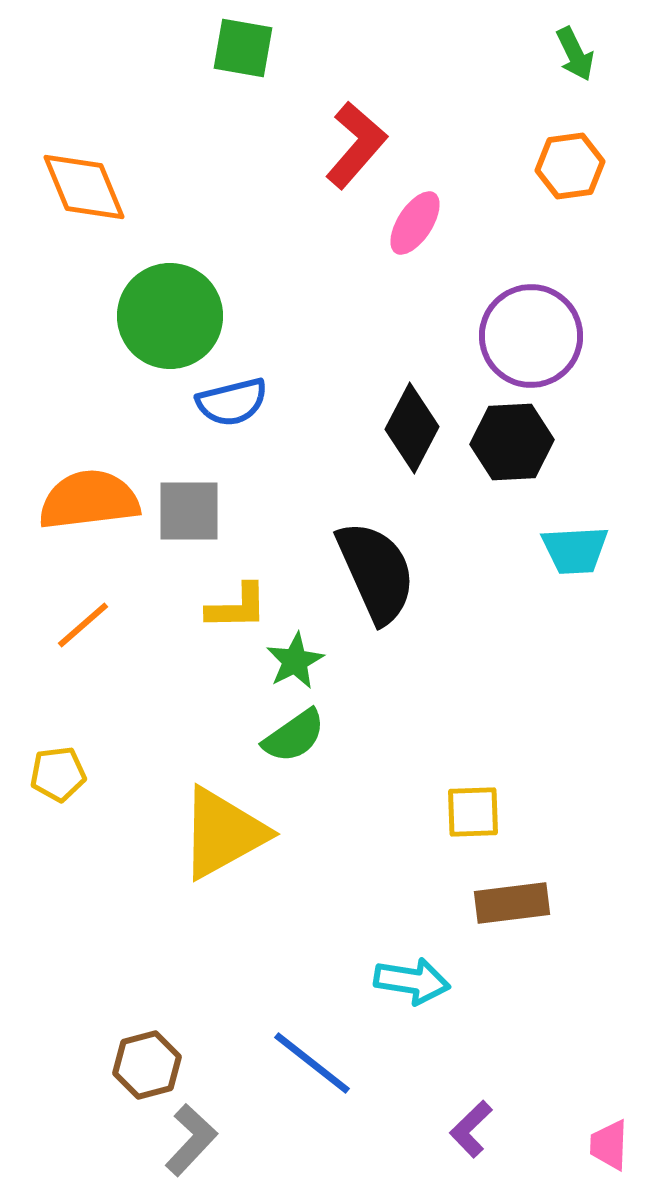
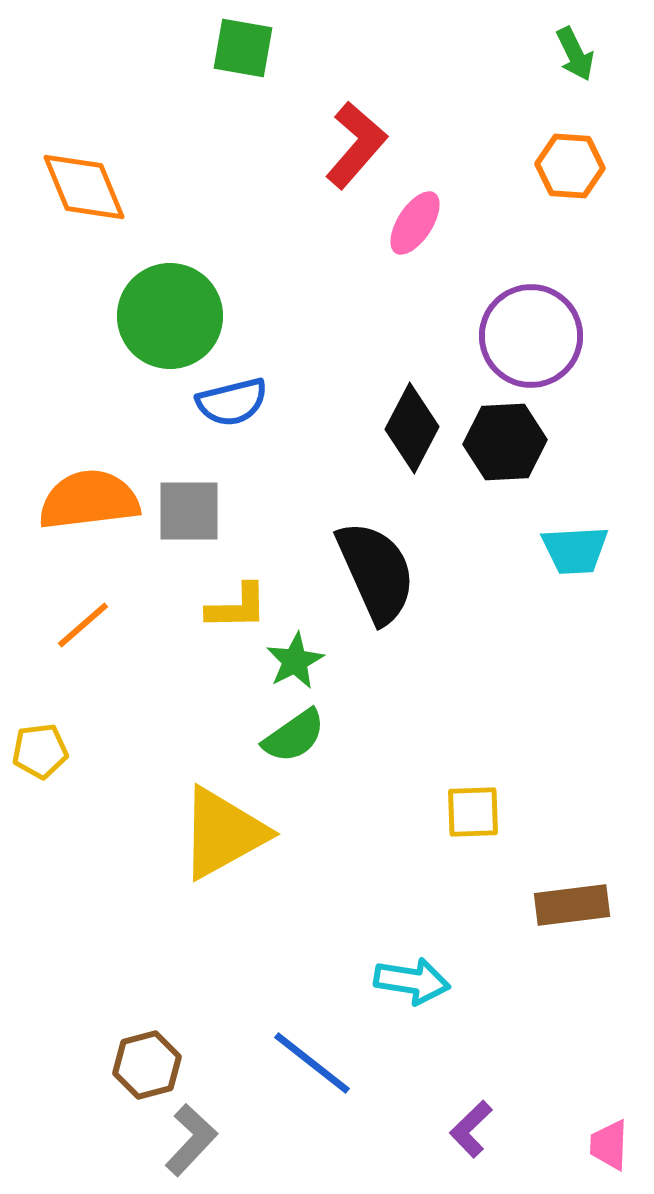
orange hexagon: rotated 12 degrees clockwise
black hexagon: moved 7 px left
yellow pentagon: moved 18 px left, 23 px up
brown rectangle: moved 60 px right, 2 px down
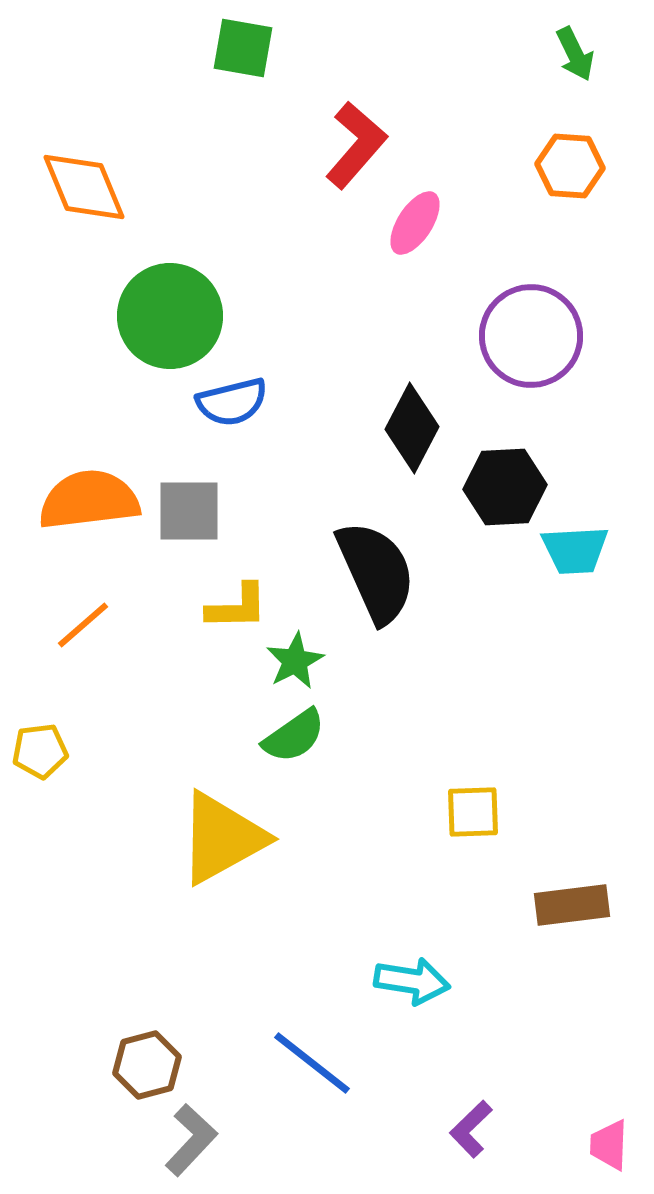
black hexagon: moved 45 px down
yellow triangle: moved 1 px left, 5 px down
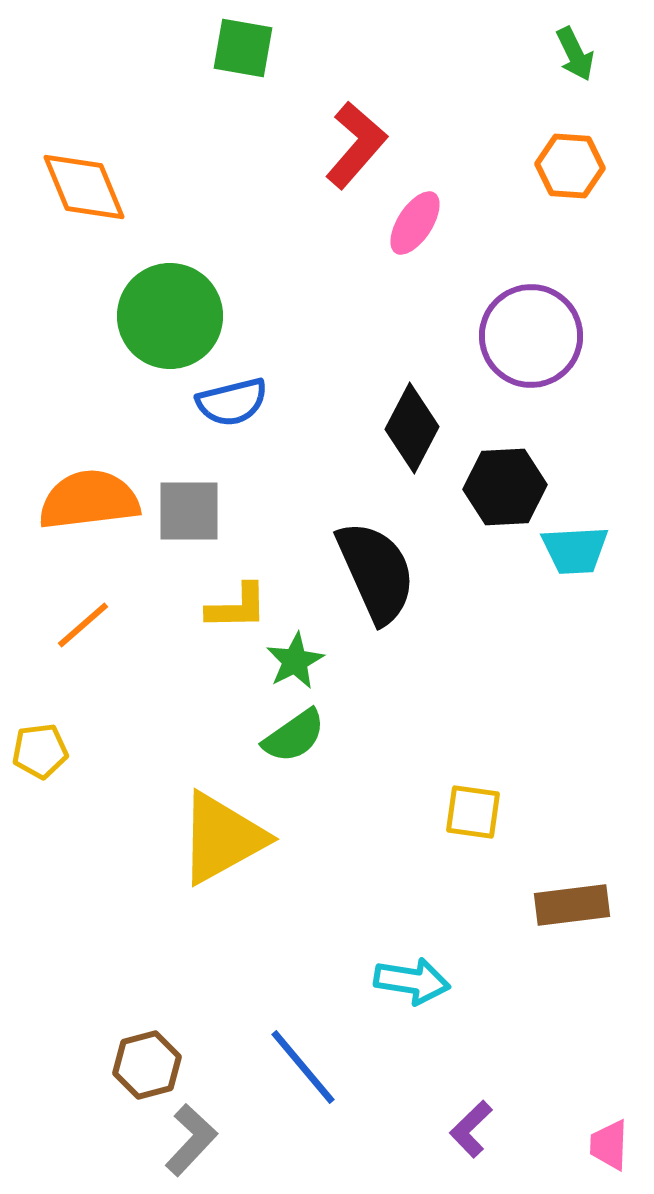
yellow square: rotated 10 degrees clockwise
blue line: moved 9 px left, 4 px down; rotated 12 degrees clockwise
